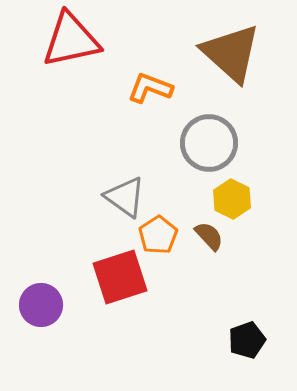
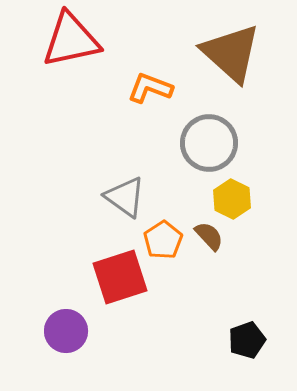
orange pentagon: moved 5 px right, 5 px down
purple circle: moved 25 px right, 26 px down
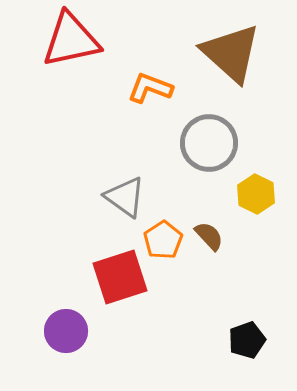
yellow hexagon: moved 24 px right, 5 px up
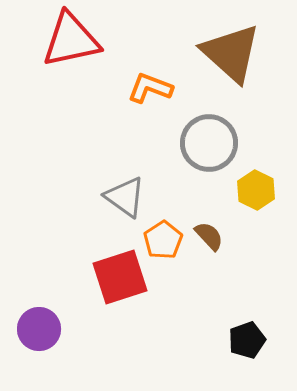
yellow hexagon: moved 4 px up
purple circle: moved 27 px left, 2 px up
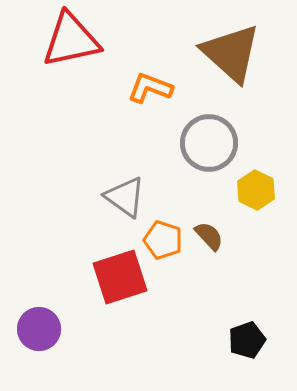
orange pentagon: rotated 21 degrees counterclockwise
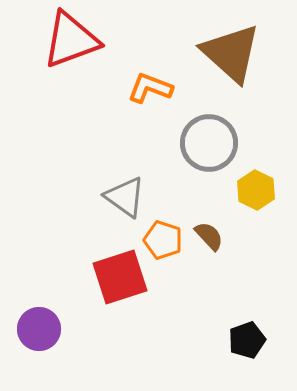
red triangle: rotated 8 degrees counterclockwise
